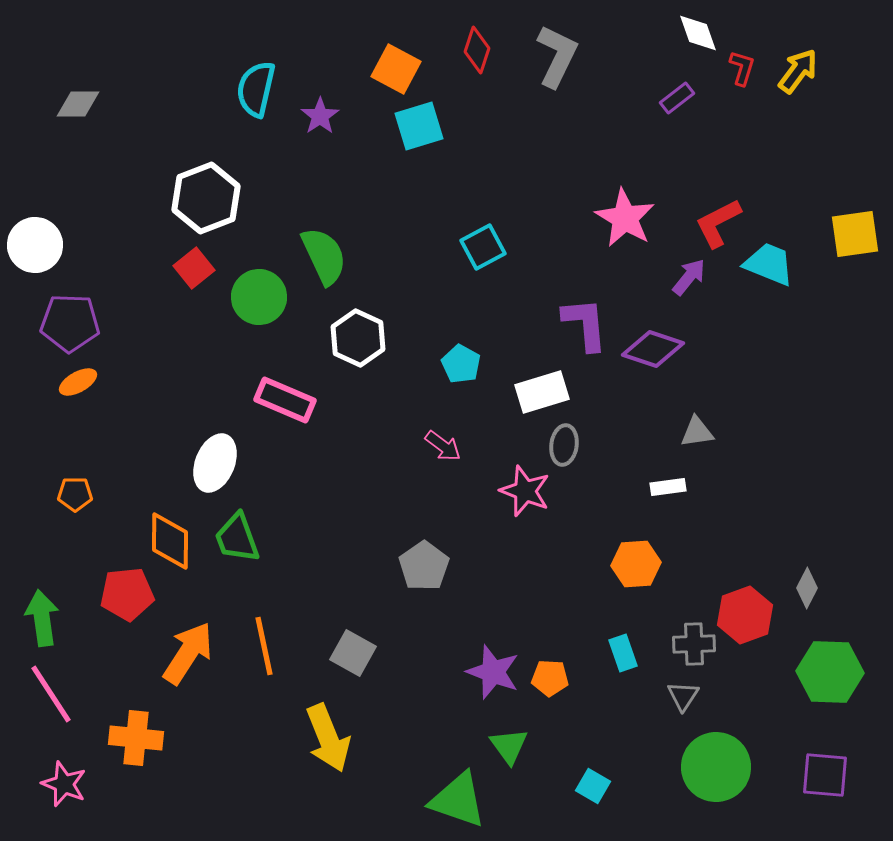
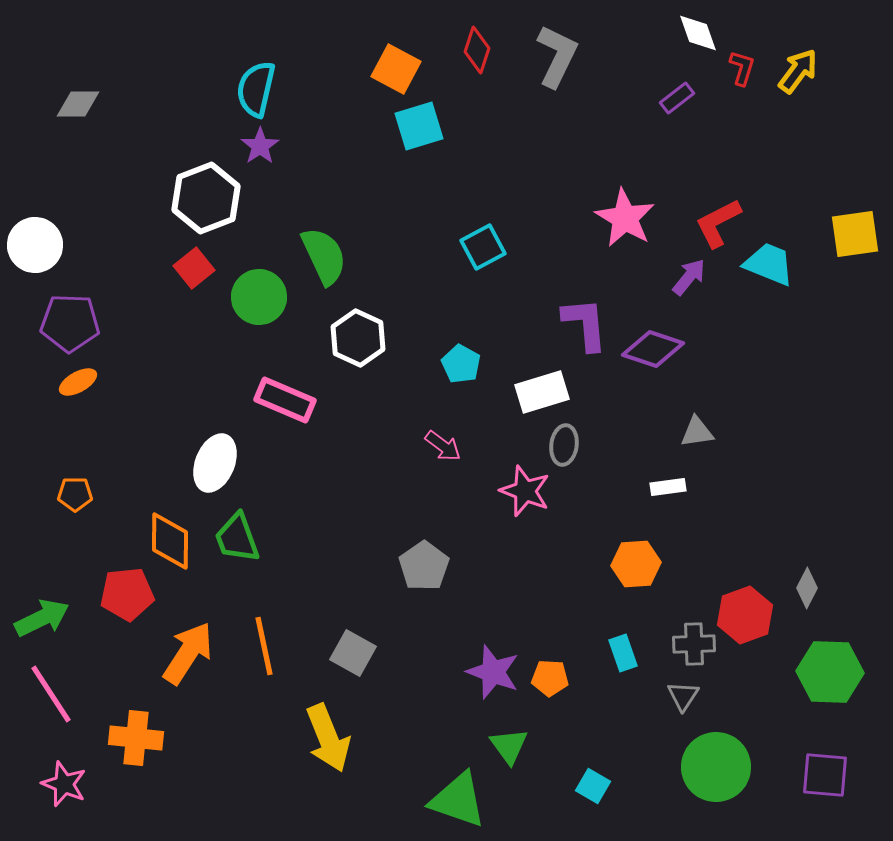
purple star at (320, 116): moved 60 px left, 30 px down
green arrow at (42, 618): rotated 72 degrees clockwise
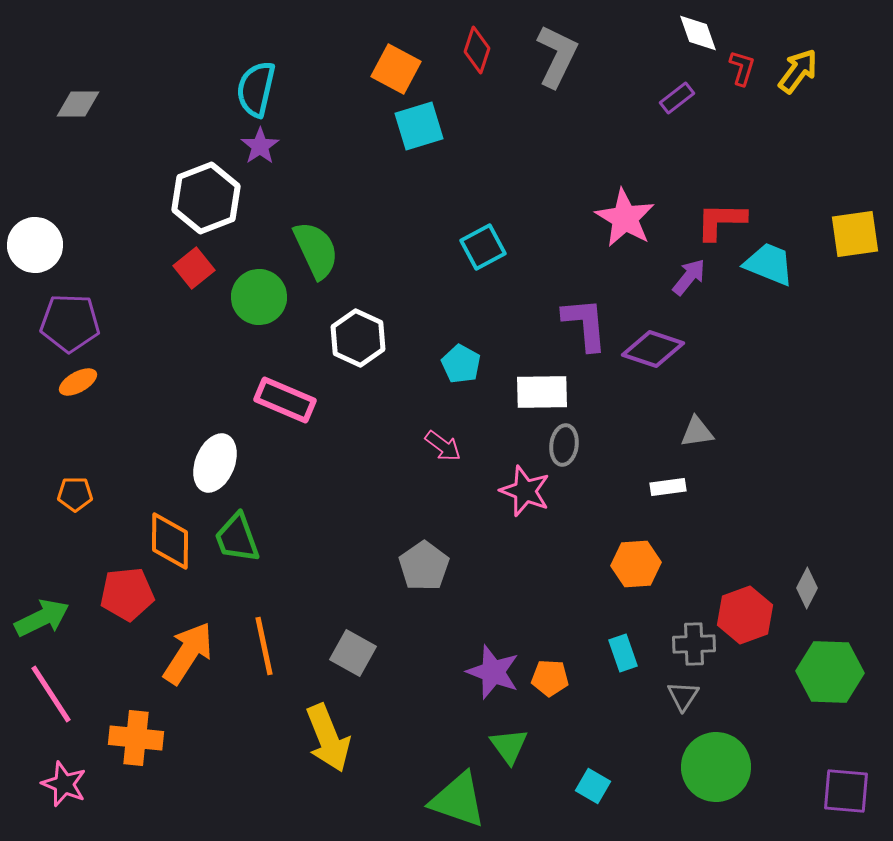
red L-shape at (718, 223): moved 3 px right, 2 px up; rotated 28 degrees clockwise
green semicircle at (324, 256): moved 8 px left, 6 px up
white rectangle at (542, 392): rotated 16 degrees clockwise
purple square at (825, 775): moved 21 px right, 16 px down
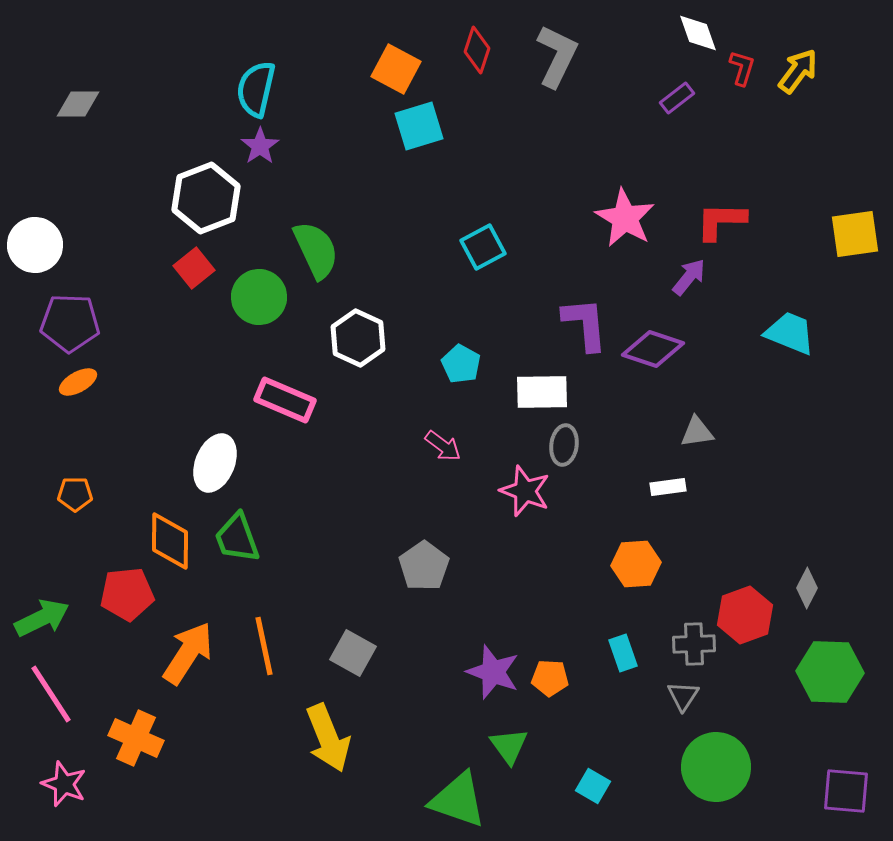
cyan trapezoid at (769, 264): moved 21 px right, 69 px down
orange cross at (136, 738): rotated 18 degrees clockwise
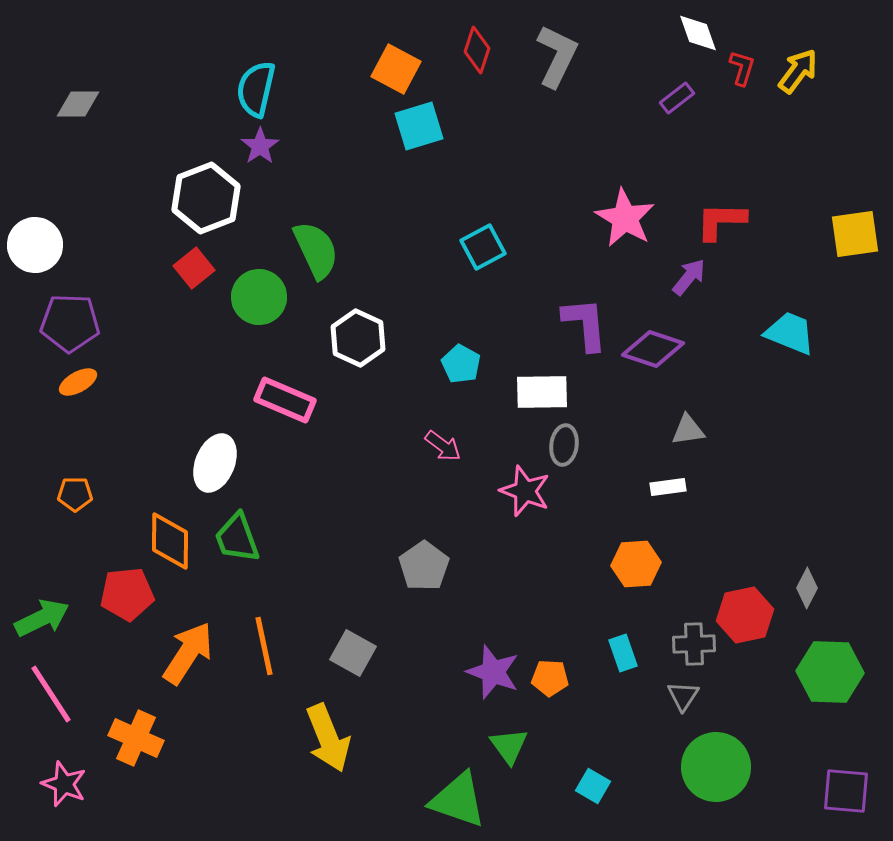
gray triangle at (697, 432): moved 9 px left, 2 px up
red hexagon at (745, 615): rotated 8 degrees clockwise
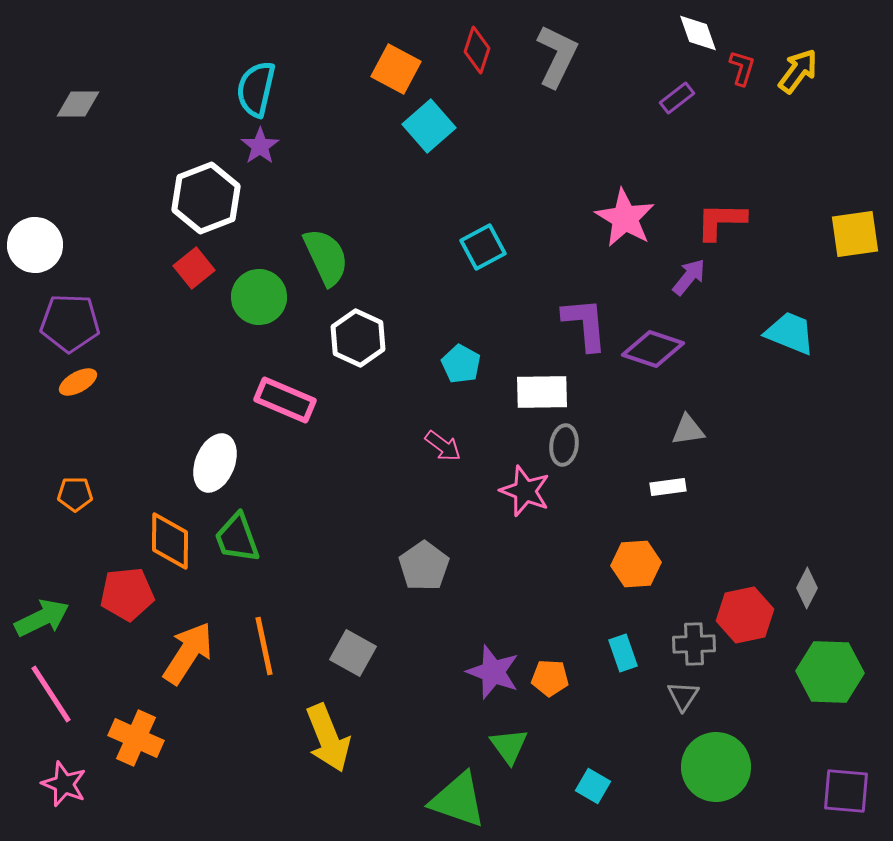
cyan square at (419, 126): moved 10 px right; rotated 24 degrees counterclockwise
green semicircle at (316, 250): moved 10 px right, 7 px down
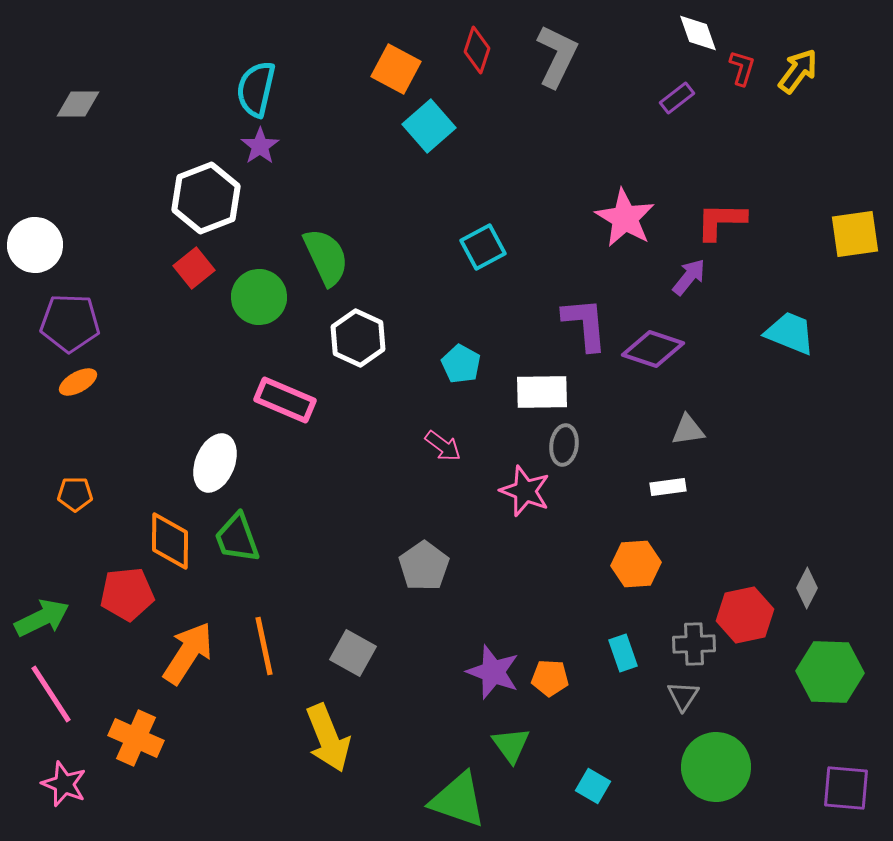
green triangle at (509, 746): moved 2 px right, 1 px up
purple square at (846, 791): moved 3 px up
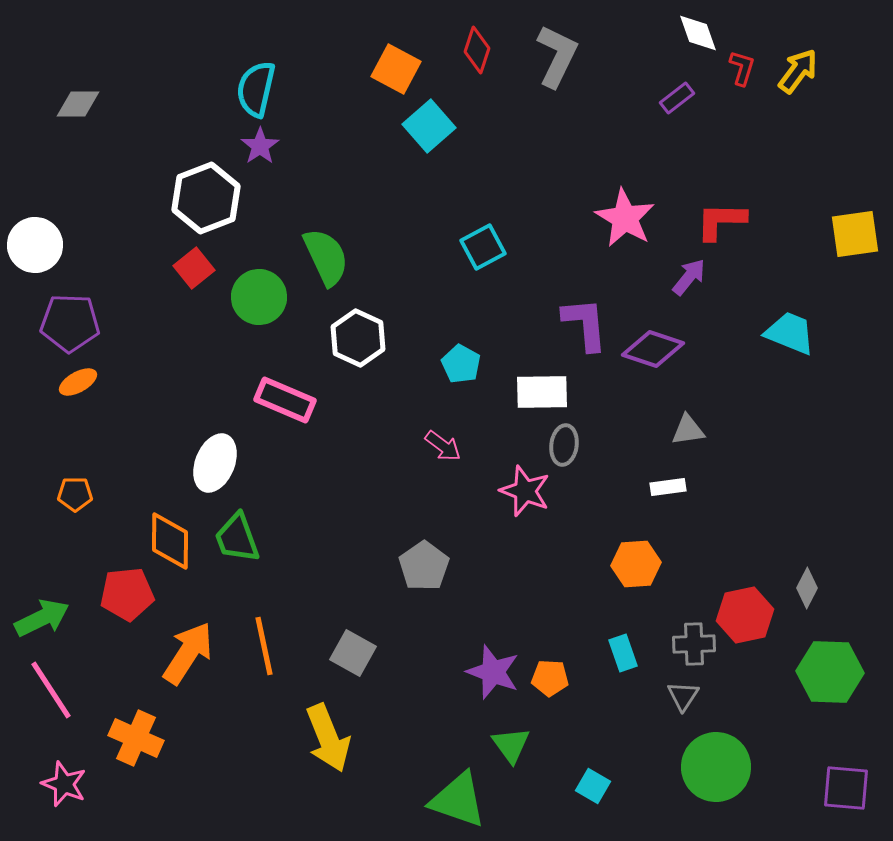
pink line at (51, 694): moved 4 px up
